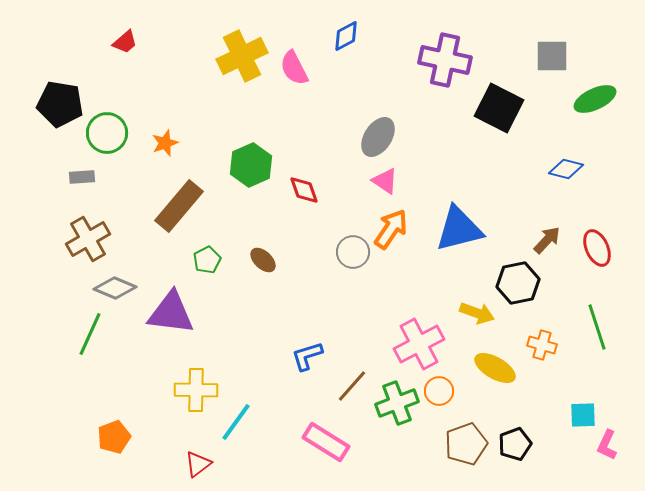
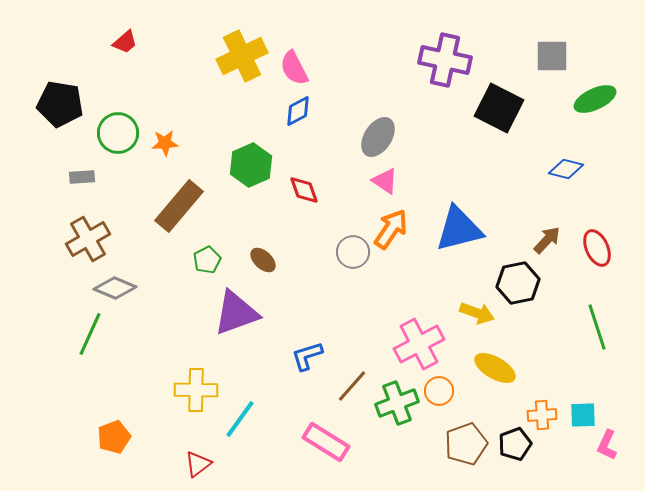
blue diamond at (346, 36): moved 48 px left, 75 px down
green circle at (107, 133): moved 11 px right
orange star at (165, 143): rotated 16 degrees clockwise
purple triangle at (171, 313): moved 65 px right; rotated 27 degrees counterclockwise
orange cross at (542, 345): moved 70 px down; rotated 20 degrees counterclockwise
cyan line at (236, 422): moved 4 px right, 3 px up
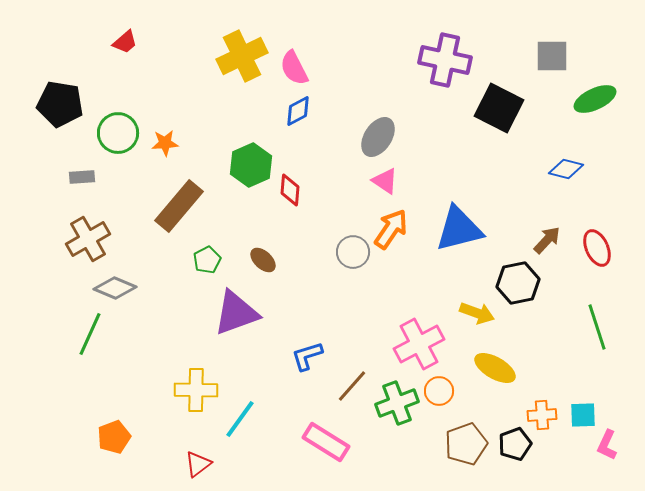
red diamond at (304, 190): moved 14 px left; rotated 24 degrees clockwise
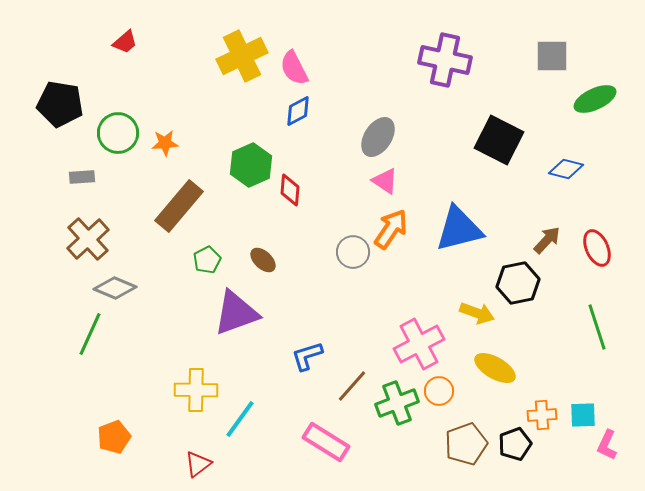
black square at (499, 108): moved 32 px down
brown cross at (88, 239): rotated 12 degrees counterclockwise
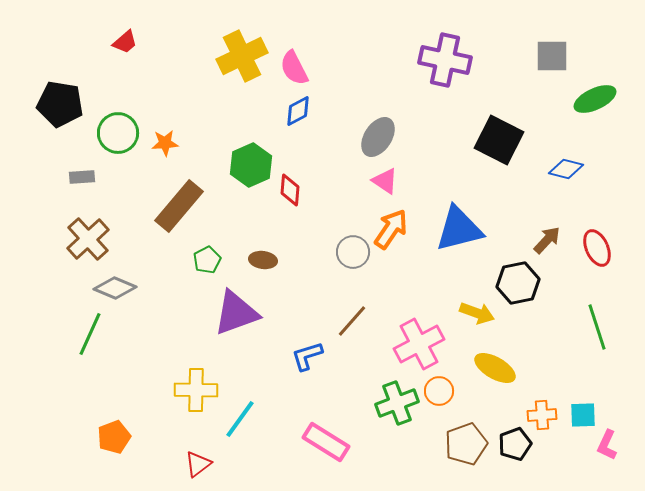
brown ellipse at (263, 260): rotated 36 degrees counterclockwise
brown line at (352, 386): moved 65 px up
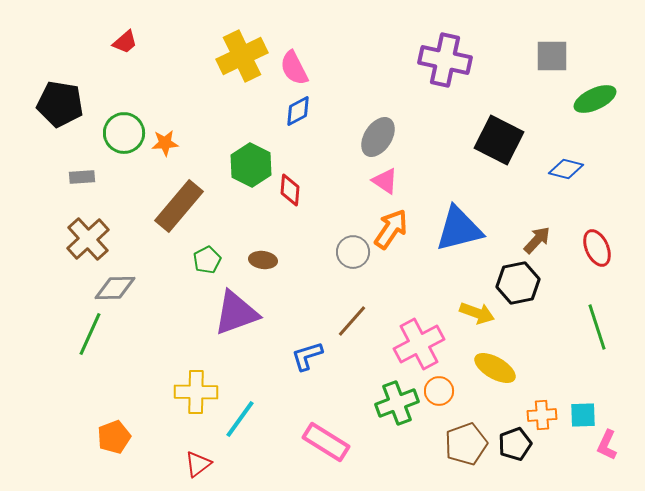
green circle at (118, 133): moved 6 px right
green hexagon at (251, 165): rotated 9 degrees counterclockwise
brown arrow at (547, 240): moved 10 px left
gray diamond at (115, 288): rotated 24 degrees counterclockwise
yellow cross at (196, 390): moved 2 px down
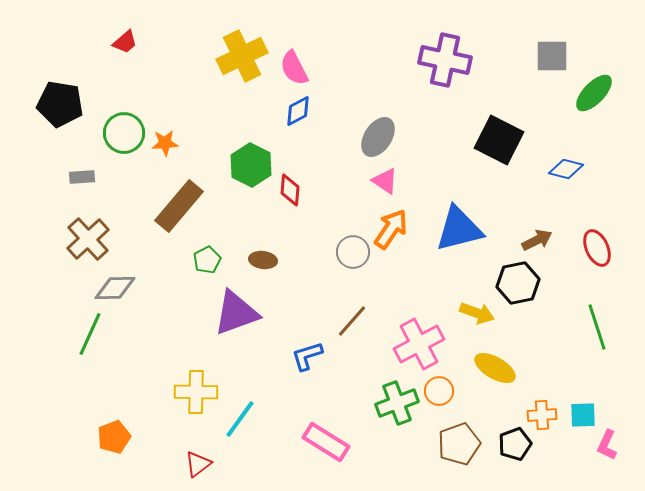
green ellipse at (595, 99): moved 1 px left, 6 px up; rotated 21 degrees counterclockwise
brown arrow at (537, 240): rotated 20 degrees clockwise
brown pentagon at (466, 444): moved 7 px left
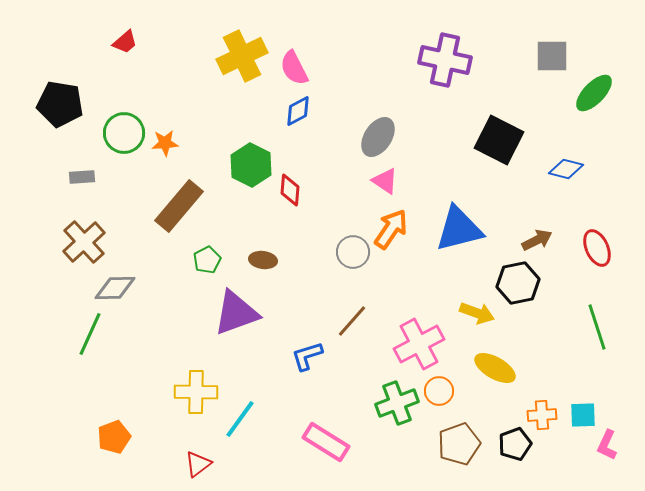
brown cross at (88, 239): moved 4 px left, 3 px down
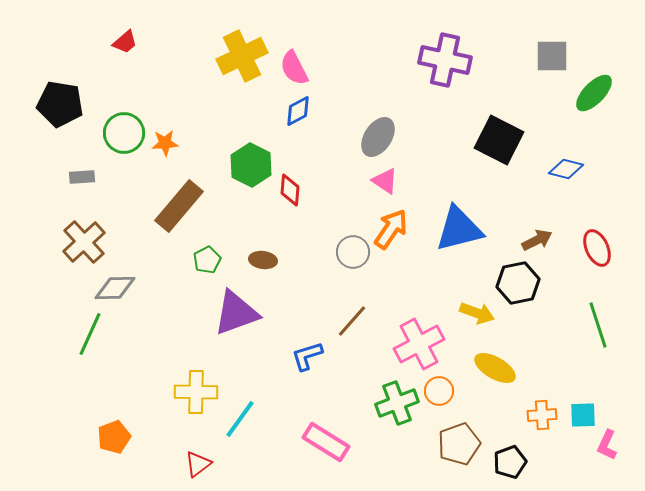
green line at (597, 327): moved 1 px right, 2 px up
black pentagon at (515, 444): moved 5 px left, 18 px down
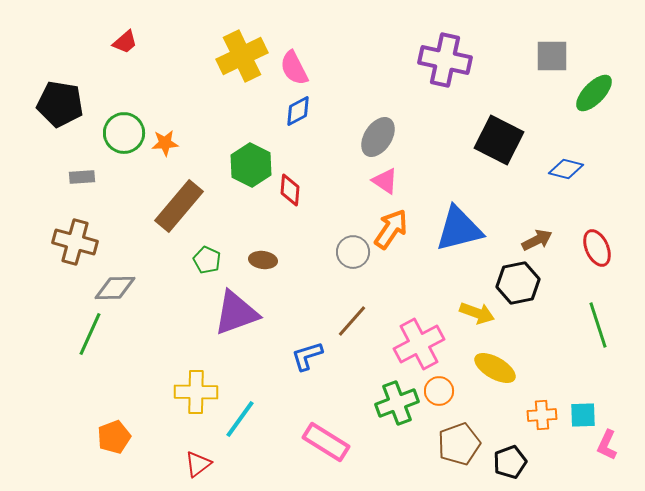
brown cross at (84, 242): moved 9 px left; rotated 33 degrees counterclockwise
green pentagon at (207, 260): rotated 20 degrees counterclockwise
